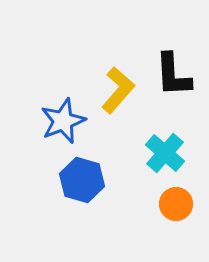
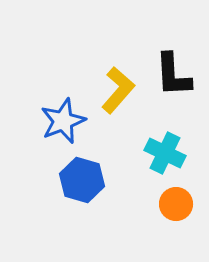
cyan cross: rotated 15 degrees counterclockwise
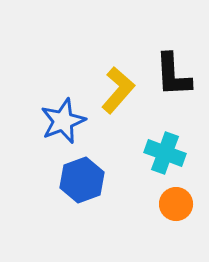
cyan cross: rotated 6 degrees counterclockwise
blue hexagon: rotated 24 degrees clockwise
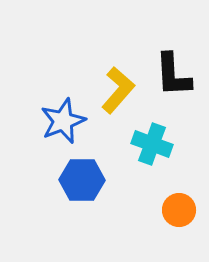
cyan cross: moved 13 px left, 9 px up
blue hexagon: rotated 21 degrees clockwise
orange circle: moved 3 px right, 6 px down
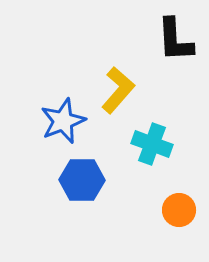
black L-shape: moved 2 px right, 35 px up
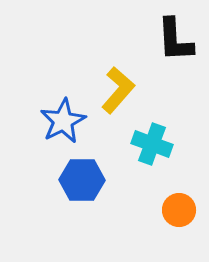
blue star: rotated 6 degrees counterclockwise
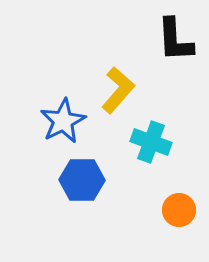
cyan cross: moved 1 px left, 2 px up
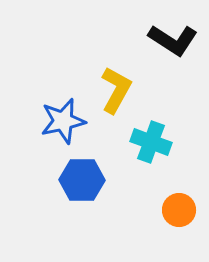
black L-shape: moved 2 px left; rotated 54 degrees counterclockwise
yellow L-shape: moved 2 px left; rotated 12 degrees counterclockwise
blue star: rotated 15 degrees clockwise
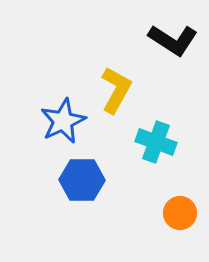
blue star: rotated 12 degrees counterclockwise
cyan cross: moved 5 px right
orange circle: moved 1 px right, 3 px down
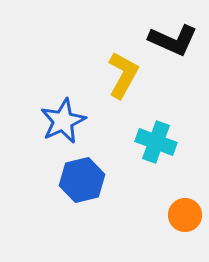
black L-shape: rotated 9 degrees counterclockwise
yellow L-shape: moved 7 px right, 15 px up
blue hexagon: rotated 15 degrees counterclockwise
orange circle: moved 5 px right, 2 px down
